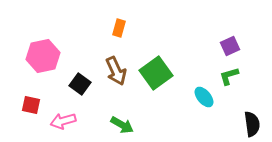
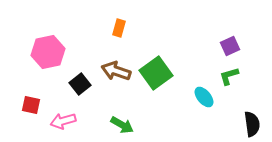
pink hexagon: moved 5 px right, 4 px up
brown arrow: rotated 132 degrees clockwise
black square: rotated 15 degrees clockwise
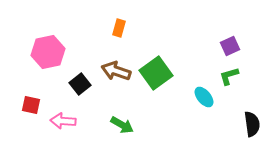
pink arrow: rotated 20 degrees clockwise
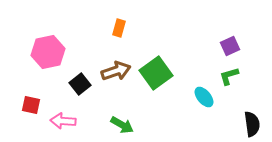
brown arrow: rotated 144 degrees clockwise
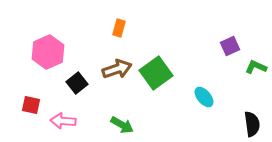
pink hexagon: rotated 12 degrees counterclockwise
brown arrow: moved 1 px right, 2 px up
green L-shape: moved 27 px right, 9 px up; rotated 40 degrees clockwise
black square: moved 3 px left, 1 px up
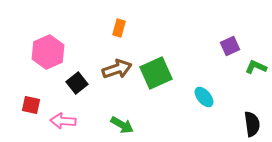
green square: rotated 12 degrees clockwise
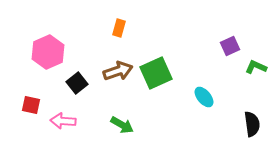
brown arrow: moved 1 px right, 2 px down
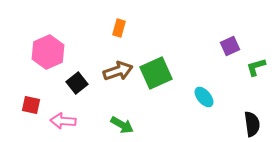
green L-shape: rotated 40 degrees counterclockwise
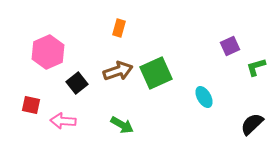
cyan ellipse: rotated 10 degrees clockwise
black semicircle: rotated 125 degrees counterclockwise
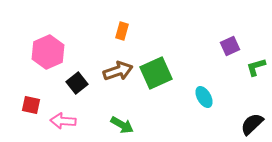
orange rectangle: moved 3 px right, 3 px down
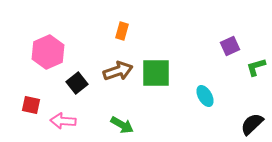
green square: rotated 24 degrees clockwise
cyan ellipse: moved 1 px right, 1 px up
